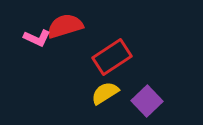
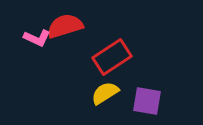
purple square: rotated 36 degrees counterclockwise
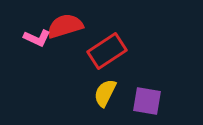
red rectangle: moved 5 px left, 6 px up
yellow semicircle: rotated 32 degrees counterclockwise
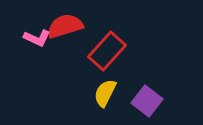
red rectangle: rotated 15 degrees counterclockwise
purple square: rotated 28 degrees clockwise
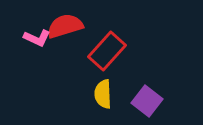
yellow semicircle: moved 2 px left, 1 px down; rotated 28 degrees counterclockwise
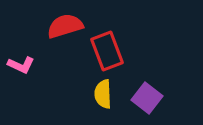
pink L-shape: moved 16 px left, 27 px down
red rectangle: rotated 63 degrees counterclockwise
purple square: moved 3 px up
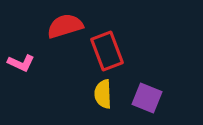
pink L-shape: moved 2 px up
purple square: rotated 16 degrees counterclockwise
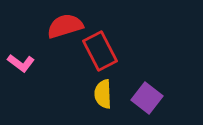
red rectangle: moved 7 px left; rotated 6 degrees counterclockwise
pink L-shape: rotated 12 degrees clockwise
purple square: rotated 16 degrees clockwise
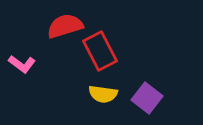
pink L-shape: moved 1 px right, 1 px down
yellow semicircle: rotated 80 degrees counterclockwise
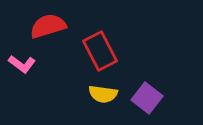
red semicircle: moved 17 px left
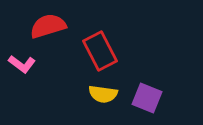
purple square: rotated 16 degrees counterclockwise
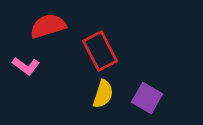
pink L-shape: moved 4 px right, 2 px down
yellow semicircle: rotated 80 degrees counterclockwise
purple square: rotated 8 degrees clockwise
